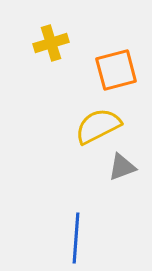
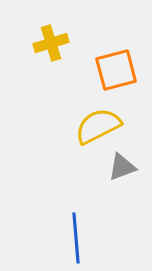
blue line: rotated 9 degrees counterclockwise
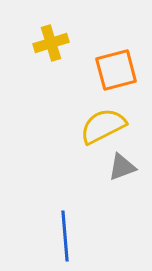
yellow semicircle: moved 5 px right
blue line: moved 11 px left, 2 px up
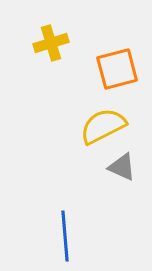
orange square: moved 1 px right, 1 px up
gray triangle: rotated 44 degrees clockwise
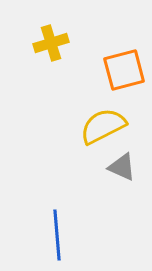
orange square: moved 7 px right, 1 px down
blue line: moved 8 px left, 1 px up
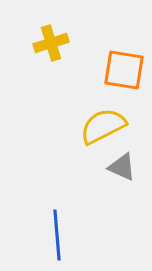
orange square: rotated 24 degrees clockwise
